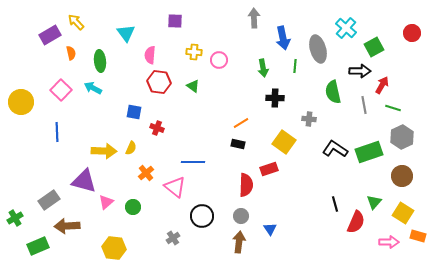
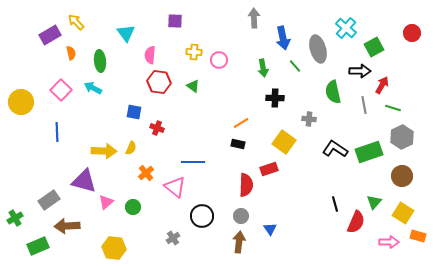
green line at (295, 66): rotated 48 degrees counterclockwise
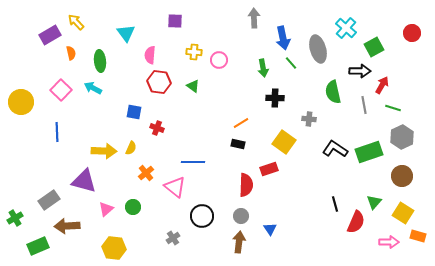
green line at (295, 66): moved 4 px left, 3 px up
pink triangle at (106, 202): moved 7 px down
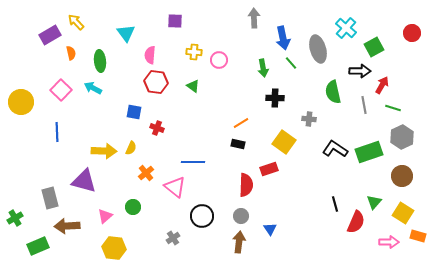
red hexagon at (159, 82): moved 3 px left
gray rectangle at (49, 200): moved 1 px right, 2 px up; rotated 70 degrees counterclockwise
pink triangle at (106, 209): moved 1 px left, 7 px down
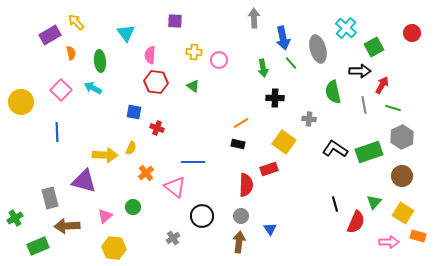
yellow arrow at (104, 151): moved 1 px right, 4 px down
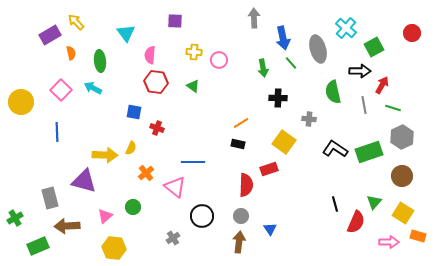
black cross at (275, 98): moved 3 px right
